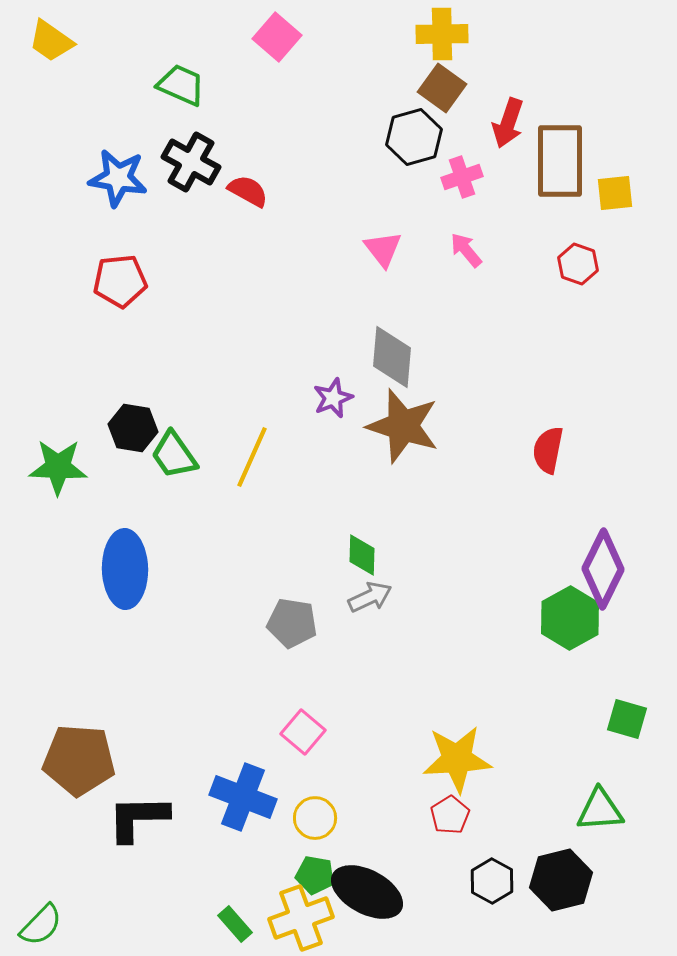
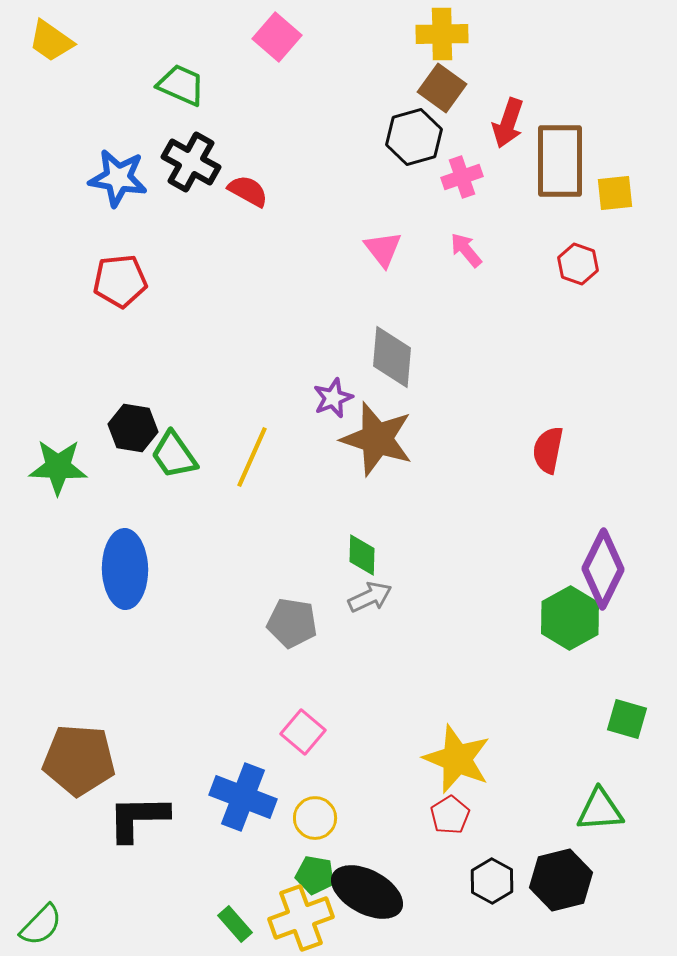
brown star at (403, 426): moved 26 px left, 13 px down
yellow star at (457, 759): rotated 26 degrees clockwise
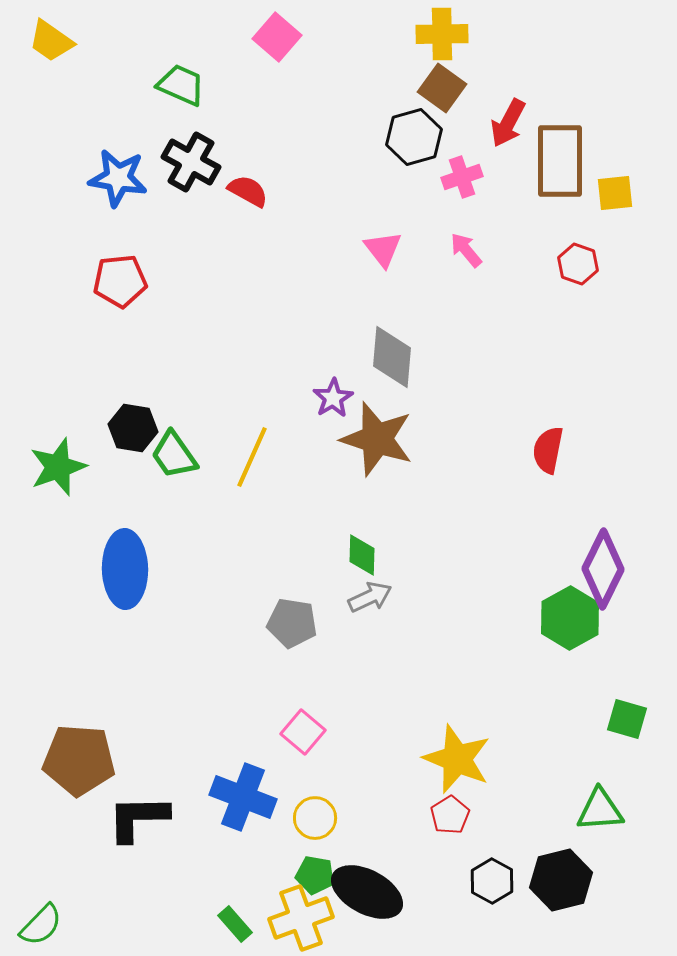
red arrow at (508, 123): rotated 9 degrees clockwise
purple star at (333, 398): rotated 9 degrees counterclockwise
green star at (58, 467): rotated 22 degrees counterclockwise
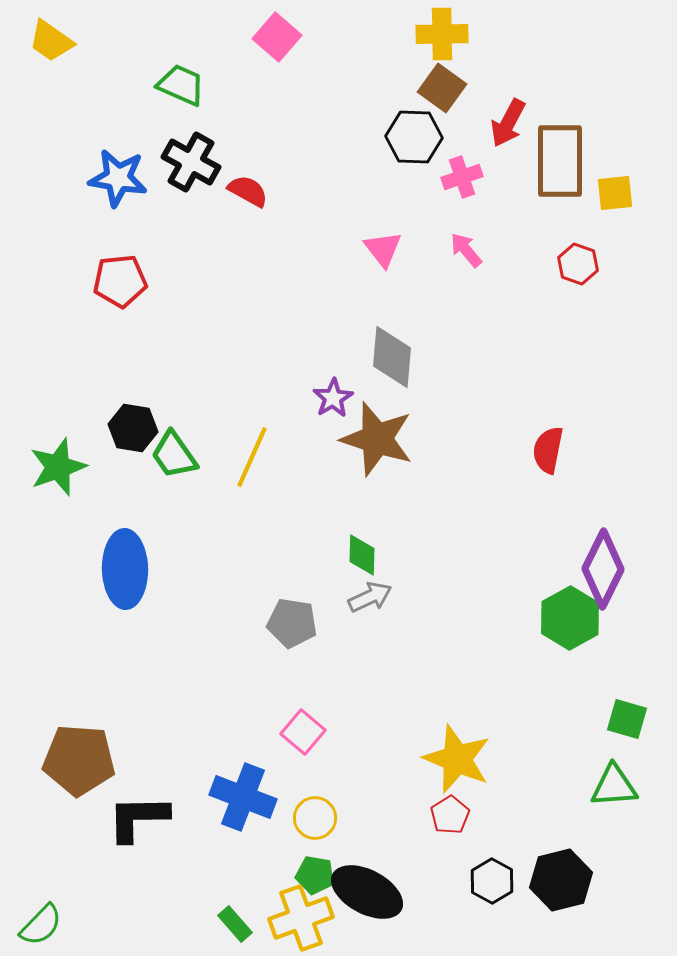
black hexagon at (414, 137): rotated 18 degrees clockwise
green triangle at (600, 810): moved 14 px right, 24 px up
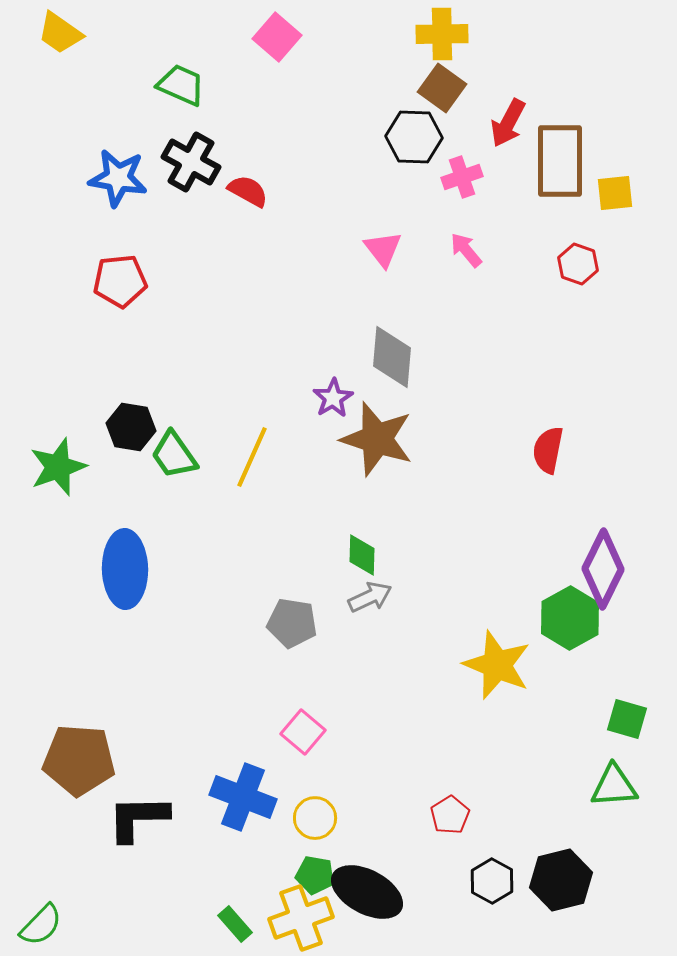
yellow trapezoid at (51, 41): moved 9 px right, 8 px up
black hexagon at (133, 428): moved 2 px left, 1 px up
yellow star at (457, 759): moved 40 px right, 94 px up
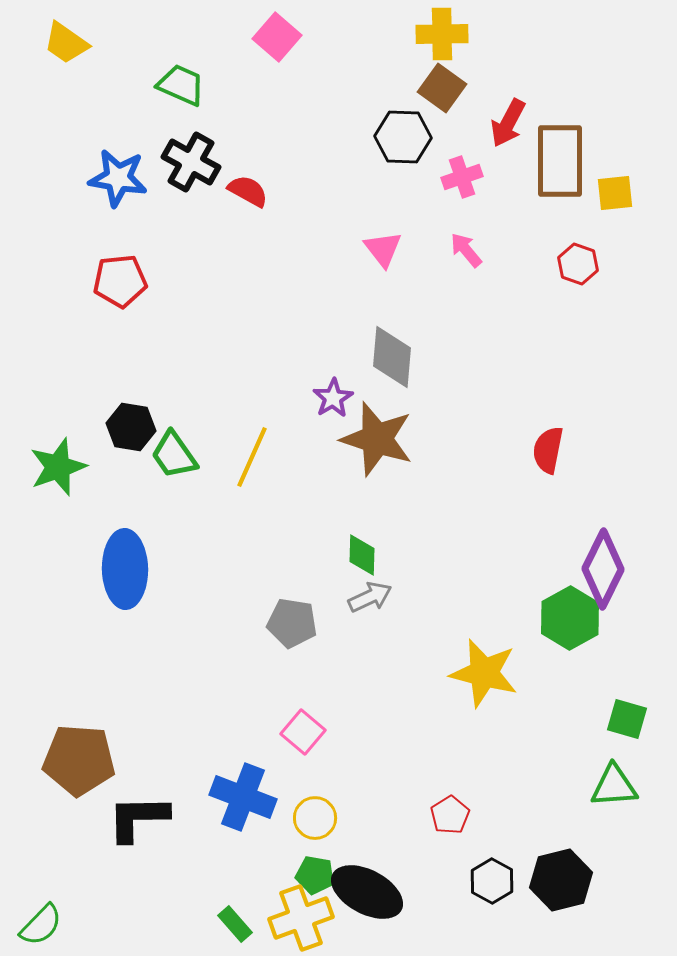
yellow trapezoid at (60, 33): moved 6 px right, 10 px down
black hexagon at (414, 137): moved 11 px left
yellow star at (497, 665): moved 13 px left, 8 px down; rotated 8 degrees counterclockwise
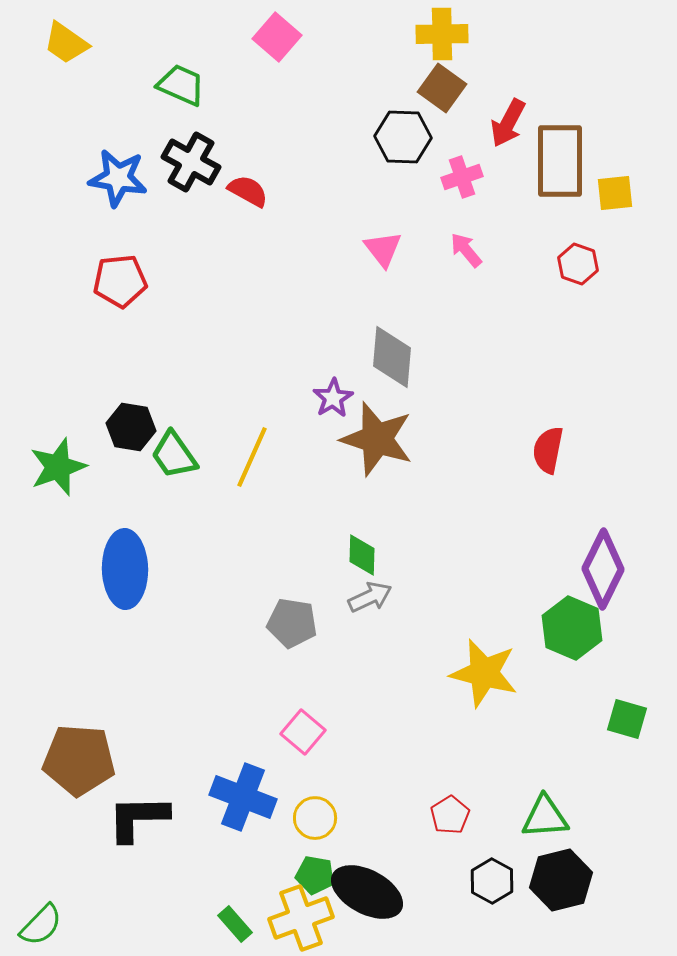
green hexagon at (570, 618): moved 2 px right, 10 px down; rotated 8 degrees counterclockwise
green triangle at (614, 786): moved 69 px left, 31 px down
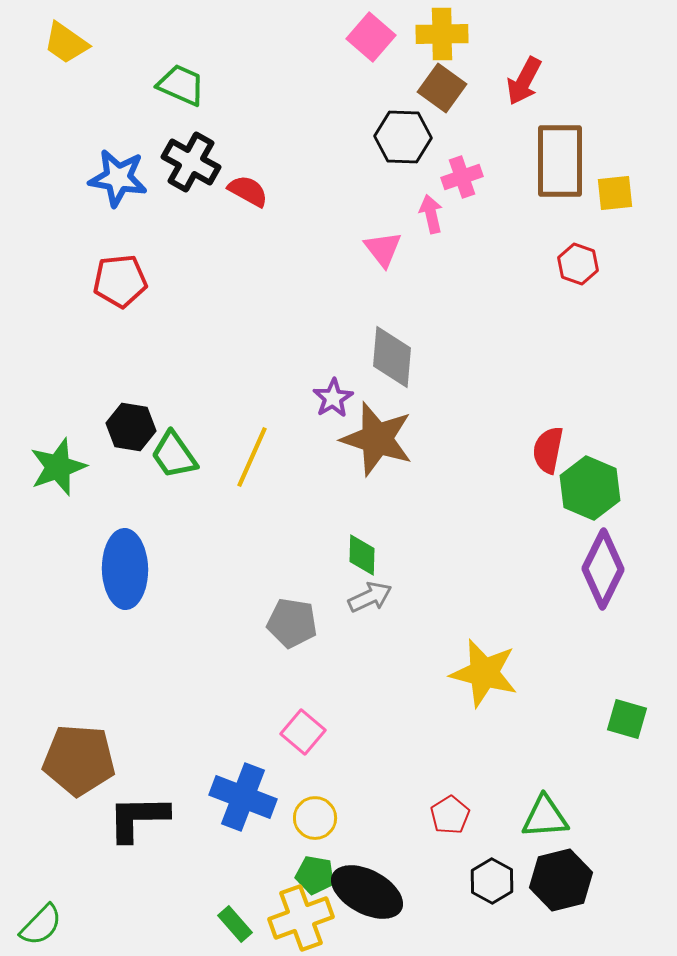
pink square at (277, 37): moved 94 px right
red arrow at (508, 123): moved 16 px right, 42 px up
pink arrow at (466, 250): moved 35 px left, 36 px up; rotated 27 degrees clockwise
green hexagon at (572, 628): moved 18 px right, 140 px up
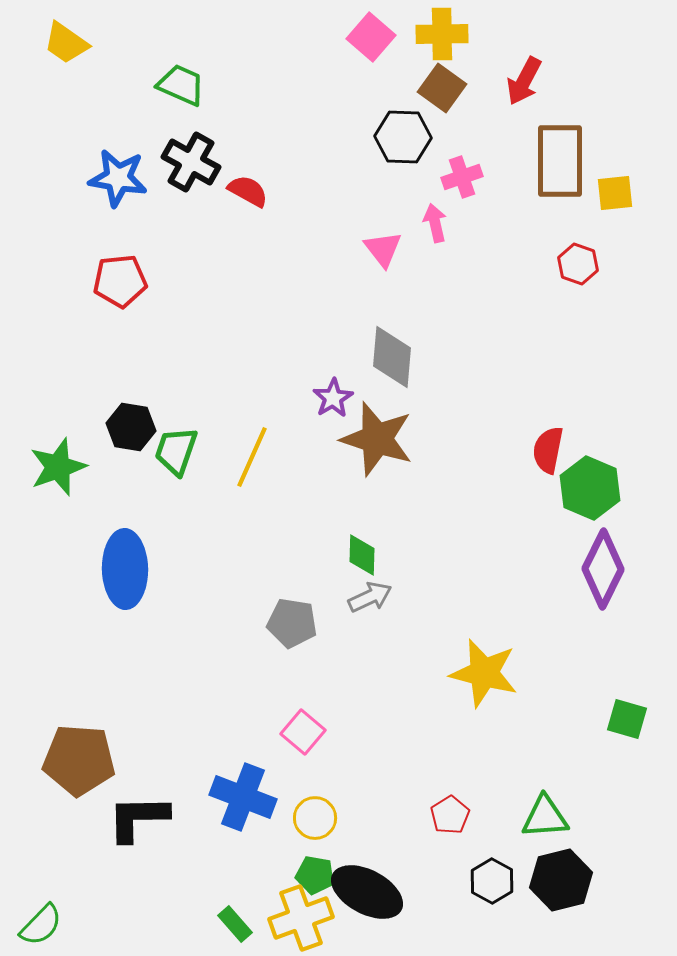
pink arrow at (431, 214): moved 4 px right, 9 px down
green trapezoid at (174, 455): moved 2 px right, 4 px up; rotated 54 degrees clockwise
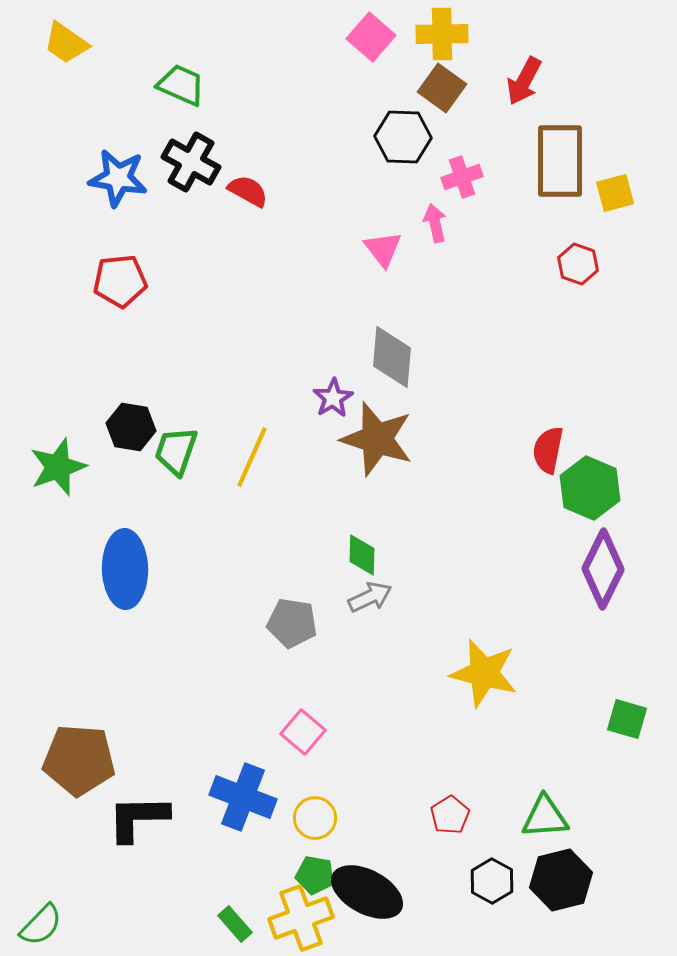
yellow square at (615, 193): rotated 9 degrees counterclockwise
